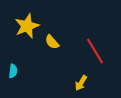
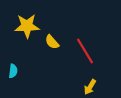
yellow star: rotated 20 degrees clockwise
red line: moved 10 px left
yellow arrow: moved 9 px right, 4 px down
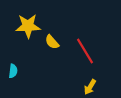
yellow star: moved 1 px right
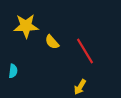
yellow star: moved 2 px left
yellow arrow: moved 10 px left
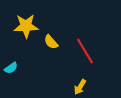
yellow semicircle: moved 1 px left
cyan semicircle: moved 2 px left, 3 px up; rotated 48 degrees clockwise
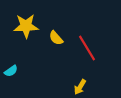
yellow semicircle: moved 5 px right, 4 px up
red line: moved 2 px right, 3 px up
cyan semicircle: moved 3 px down
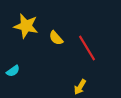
yellow star: rotated 15 degrees clockwise
cyan semicircle: moved 2 px right
